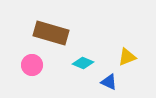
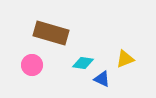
yellow triangle: moved 2 px left, 2 px down
cyan diamond: rotated 15 degrees counterclockwise
blue triangle: moved 7 px left, 3 px up
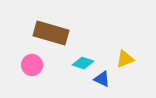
cyan diamond: rotated 10 degrees clockwise
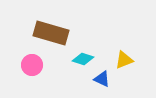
yellow triangle: moved 1 px left, 1 px down
cyan diamond: moved 4 px up
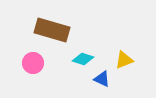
brown rectangle: moved 1 px right, 3 px up
pink circle: moved 1 px right, 2 px up
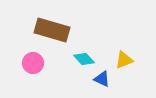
cyan diamond: moved 1 px right; rotated 30 degrees clockwise
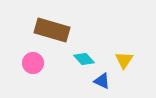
yellow triangle: rotated 36 degrees counterclockwise
blue triangle: moved 2 px down
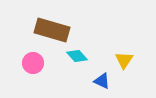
cyan diamond: moved 7 px left, 3 px up
